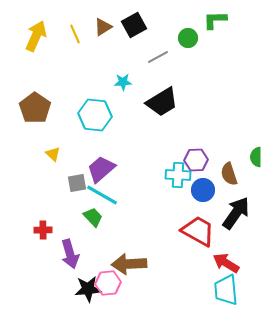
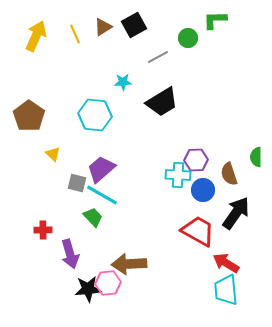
brown pentagon: moved 6 px left, 8 px down
gray square: rotated 24 degrees clockwise
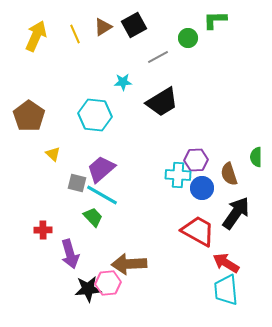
blue circle: moved 1 px left, 2 px up
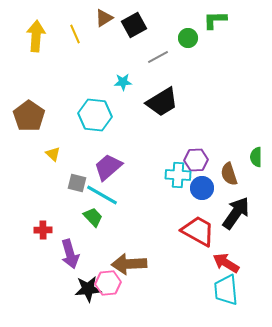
brown triangle: moved 1 px right, 9 px up
yellow arrow: rotated 20 degrees counterclockwise
purple trapezoid: moved 7 px right, 2 px up
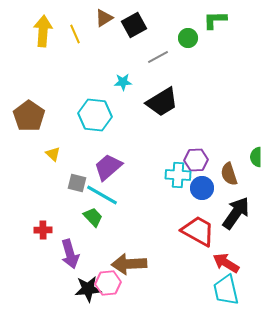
yellow arrow: moved 7 px right, 5 px up
cyan trapezoid: rotated 8 degrees counterclockwise
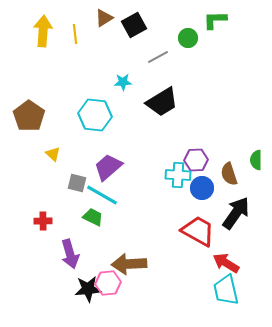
yellow line: rotated 18 degrees clockwise
green semicircle: moved 3 px down
green trapezoid: rotated 20 degrees counterclockwise
red cross: moved 9 px up
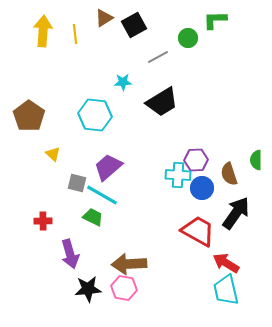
pink hexagon: moved 16 px right, 5 px down; rotated 15 degrees clockwise
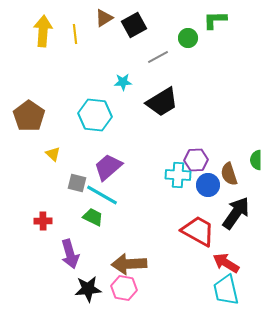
blue circle: moved 6 px right, 3 px up
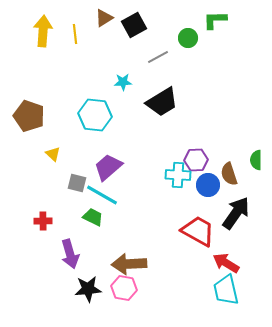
brown pentagon: rotated 16 degrees counterclockwise
